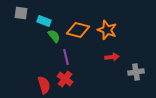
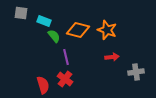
red semicircle: moved 1 px left
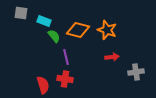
red cross: rotated 28 degrees counterclockwise
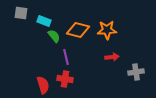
orange star: rotated 24 degrees counterclockwise
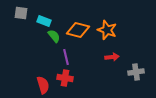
orange star: rotated 24 degrees clockwise
red cross: moved 1 px up
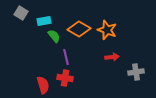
gray square: rotated 24 degrees clockwise
cyan rectangle: rotated 32 degrees counterclockwise
orange diamond: moved 1 px right, 1 px up; rotated 15 degrees clockwise
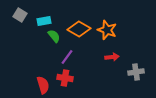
gray square: moved 1 px left, 2 px down
purple line: moved 1 px right; rotated 49 degrees clockwise
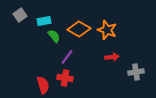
gray square: rotated 24 degrees clockwise
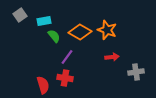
orange diamond: moved 1 px right, 3 px down
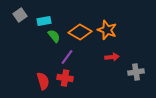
red semicircle: moved 4 px up
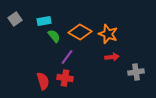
gray square: moved 5 px left, 4 px down
orange star: moved 1 px right, 4 px down
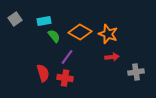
red semicircle: moved 8 px up
